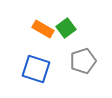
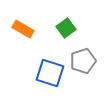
orange rectangle: moved 20 px left
blue square: moved 14 px right, 4 px down
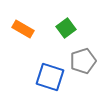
blue square: moved 4 px down
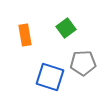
orange rectangle: moved 2 px right, 6 px down; rotated 50 degrees clockwise
gray pentagon: moved 2 px down; rotated 15 degrees clockwise
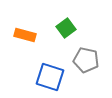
orange rectangle: rotated 65 degrees counterclockwise
gray pentagon: moved 3 px right, 3 px up; rotated 15 degrees clockwise
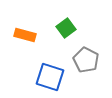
gray pentagon: rotated 15 degrees clockwise
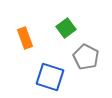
orange rectangle: moved 3 px down; rotated 55 degrees clockwise
gray pentagon: moved 3 px up
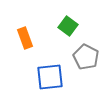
green square: moved 2 px right, 2 px up; rotated 18 degrees counterclockwise
blue square: rotated 24 degrees counterclockwise
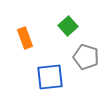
green square: rotated 12 degrees clockwise
gray pentagon: rotated 10 degrees counterclockwise
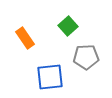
orange rectangle: rotated 15 degrees counterclockwise
gray pentagon: rotated 20 degrees counterclockwise
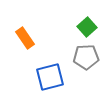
green square: moved 19 px right, 1 px down
blue square: rotated 8 degrees counterclockwise
